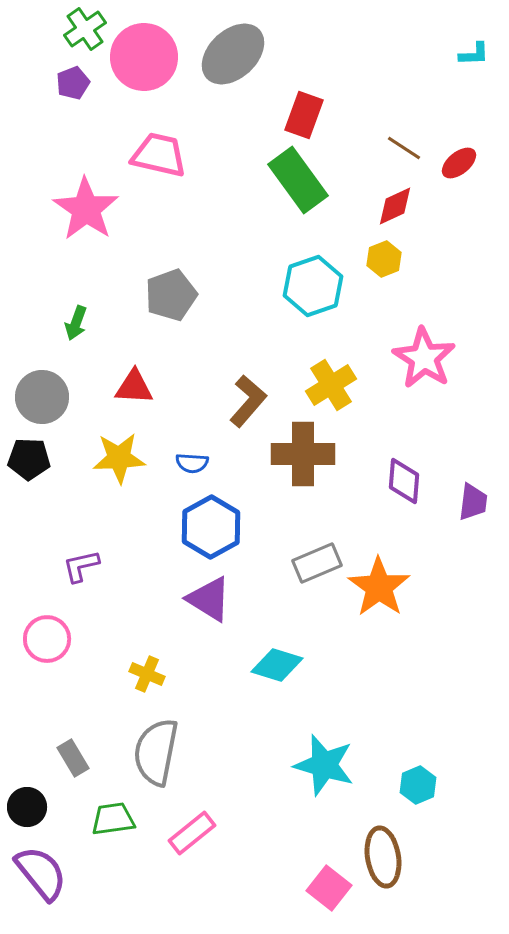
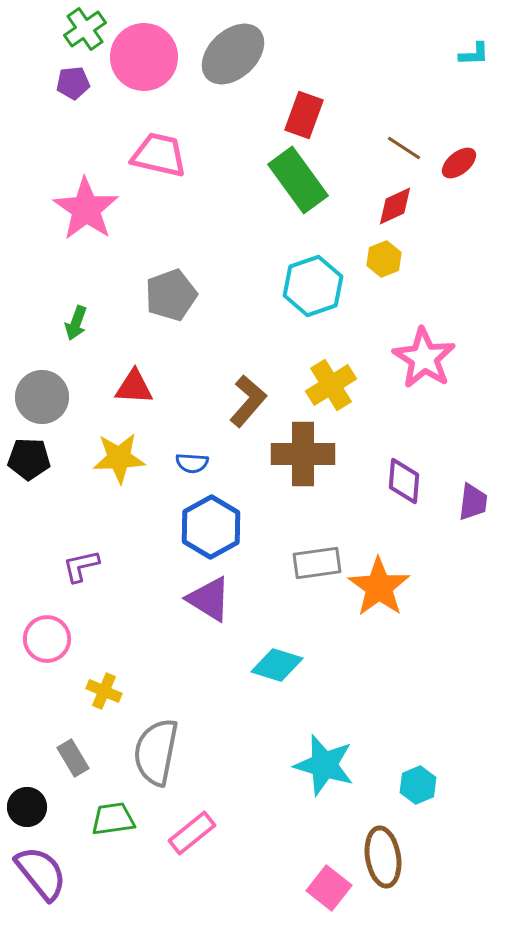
purple pentagon at (73, 83): rotated 16 degrees clockwise
gray rectangle at (317, 563): rotated 15 degrees clockwise
yellow cross at (147, 674): moved 43 px left, 17 px down
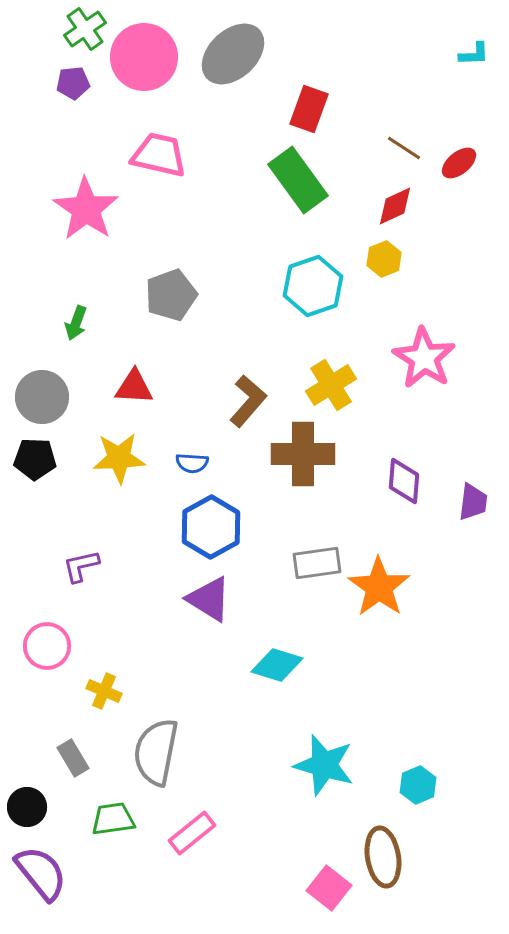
red rectangle at (304, 115): moved 5 px right, 6 px up
black pentagon at (29, 459): moved 6 px right
pink circle at (47, 639): moved 7 px down
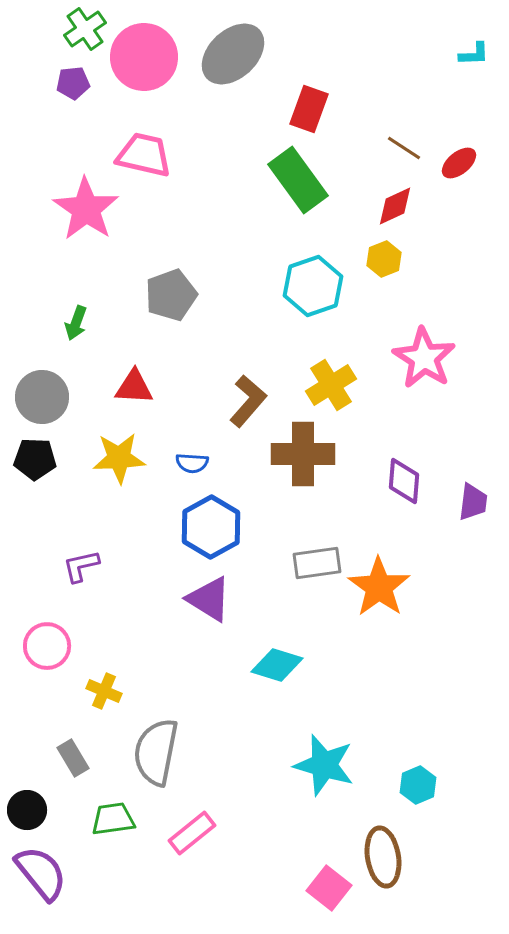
pink trapezoid at (159, 155): moved 15 px left
black circle at (27, 807): moved 3 px down
